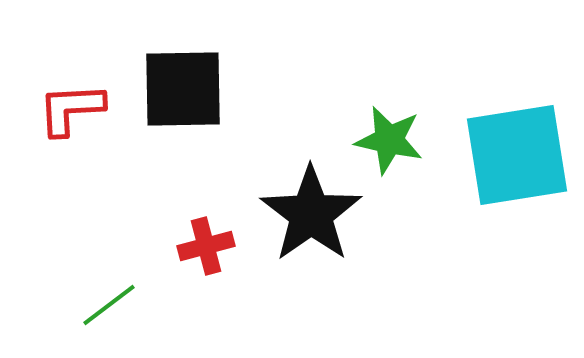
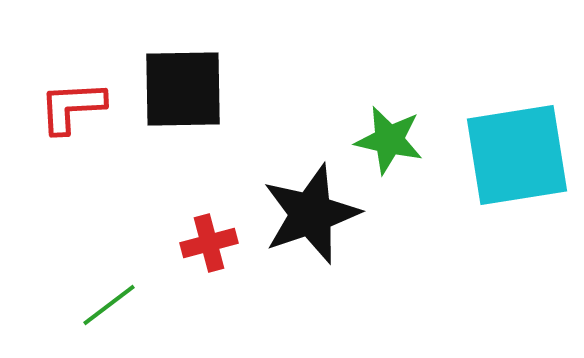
red L-shape: moved 1 px right, 2 px up
black star: rotated 16 degrees clockwise
red cross: moved 3 px right, 3 px up
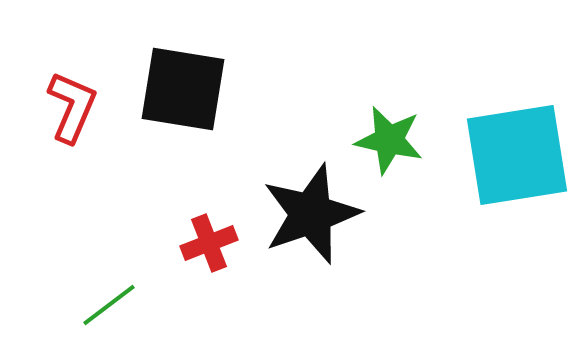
black square: rotated 10 degrees clockwise
red L-shape: rotated 116 degrees clockwise
red cross: rotated 6 degrees counterclockwise
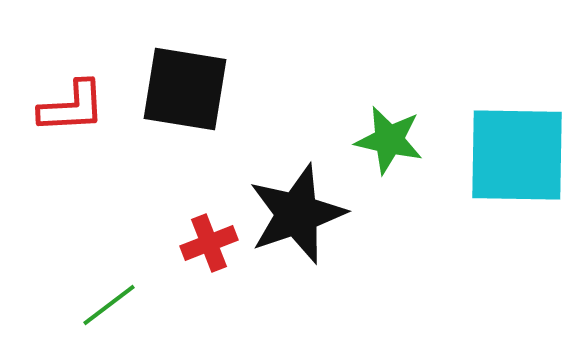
black square: moved 2 px right
red L-shape: rotated 64 degrees clockwise
cyan square: rotated 10 degrees clockwise
black star: moved 14 px left
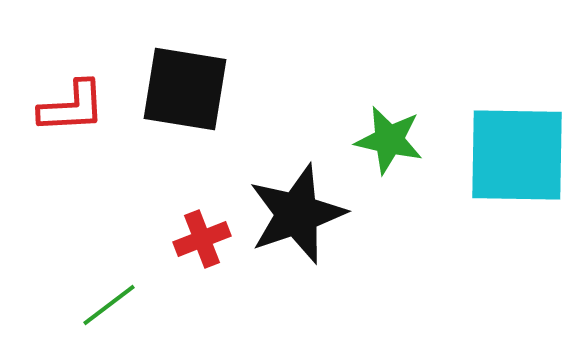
red cross: moved 7 px left, 4 px up
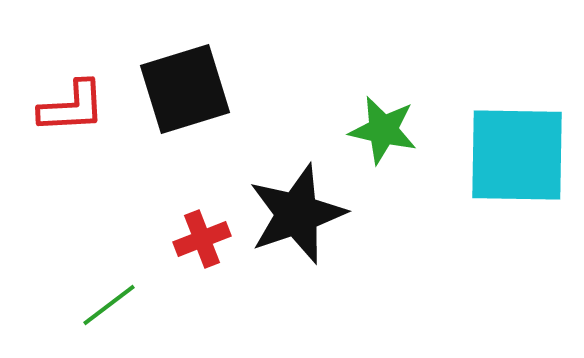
black square: rotated 26 degrees counterclockwise
green star: moved 6 px left, 10 px up
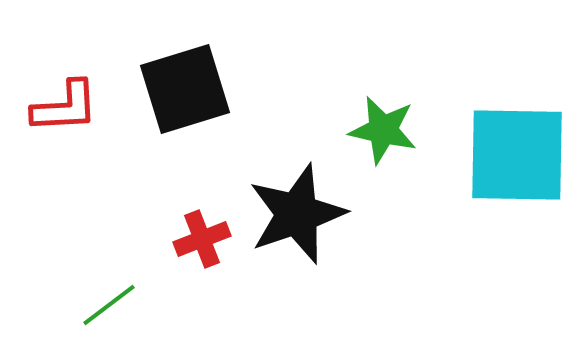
red L-shape: moved 7 px left
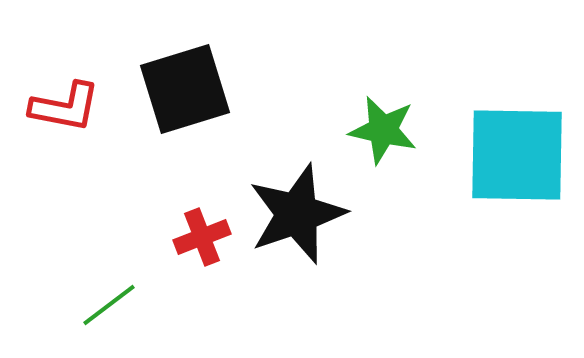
red L-shape: rotated 14 degrees clockwise
red cross: moved 2 px up
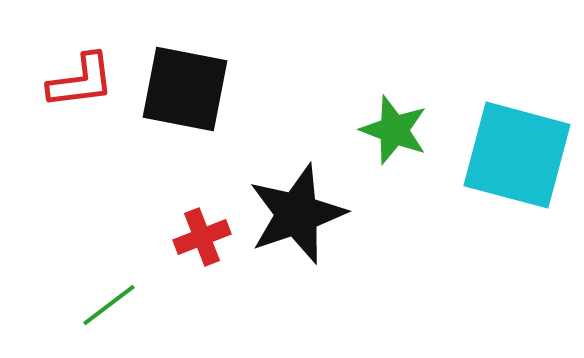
black square: rotated 28 degrees clockwise
red L-shape: moved 16 px right, 26 px up; rotated 18 degrees counterclockwise
green star: moved 11 px right; rotated 8 degrees clockwise
cyan square: rotated 14 degrees clockwise
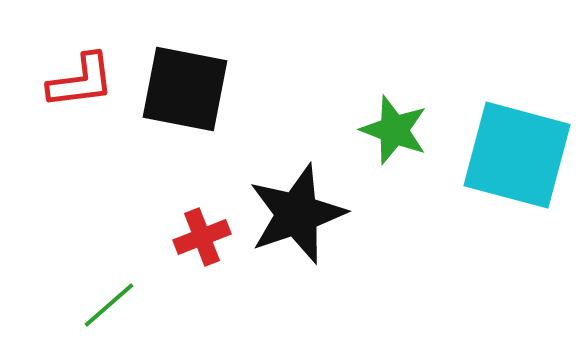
green line: rotated 4 degrees counterclockwise
